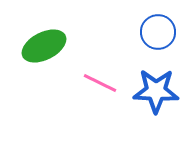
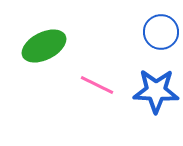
blue circle: moved 3 px right
pink line: moved 3 px left, 2 px down
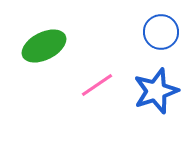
pink line: rotated 60 degrees counterclockwise
blue star: rotated 21 degrees counterclockwise
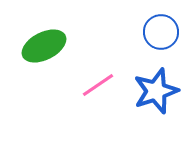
pink line: moved 1 px right
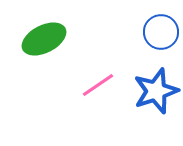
green ellipse: moved 7 px up
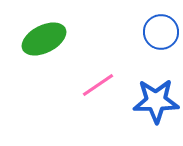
blue star: moved 10 px down; rotated 18 degrees clockwise
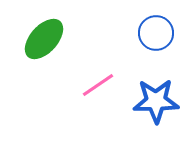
blue circle: moved 5 px left, 1 px down
green ellipse: rotated 21 degrees counterclockwise
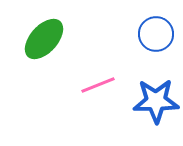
blue circle: moved 1 px down
pink line: rotated 12 degrees clockwise
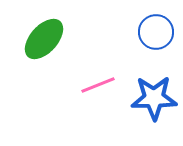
blue circle: moved 2 px up
blue star: moved 2 px left, 3 px up
